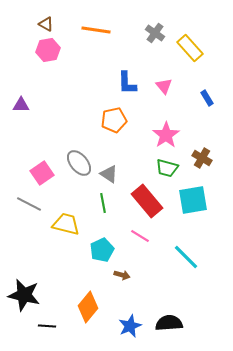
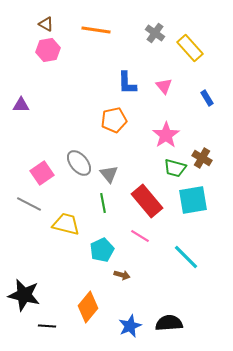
green trapezoid: moved 8 px right
gray triangle: rotated 18 degrees clockwise
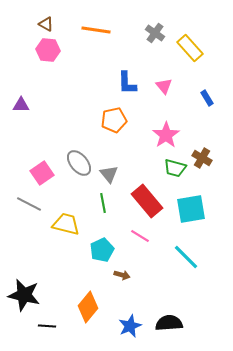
pink hexagon: rotated 15 degrees clockwise
cyan square: moved 2 px left, 9 px down
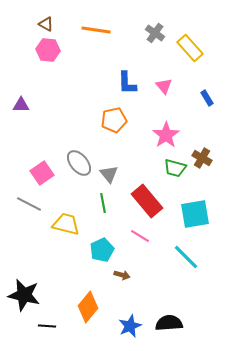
cyan square: moved 4 px right, 5 px down
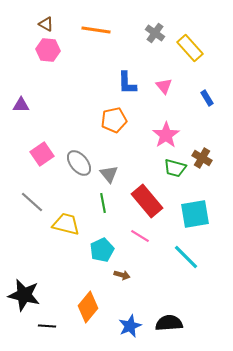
pink square: moved 19 px up
gray line: moved 3 px right, 2 px up; rotated 15 degrees clockwise
